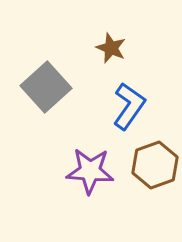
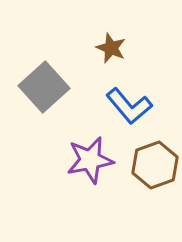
gray square: moved 2 px left
blue L-shape: rotated 105 degrees clockwise
purple star: moved 11 px up; rotated 15 degrees counterclockwise
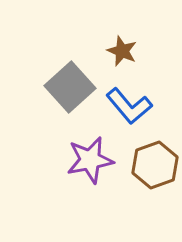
brown star: moved 11 px right, 3 px down
gray square: moved 26 px right
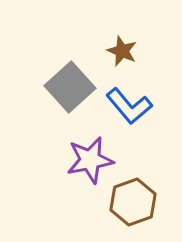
brown hexagon: moved 22 px left, 37 px down
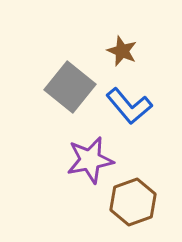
gray square: rotated 9 degrees counterclockwise
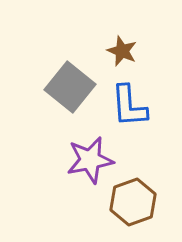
blue L-shape: rotated 36 degrees clockwise
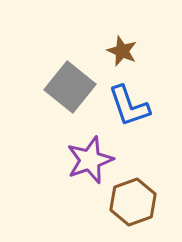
blue L-shape: rotated 15 degrees counterclockwise
purple star: rotated 9 degrees counterclockwise
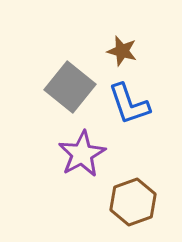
brown star: rotated 8 degrees counterclockwise
blue L-shape: moved 2 px up
purple star: moved 8 px left, 6 px up; rotated 9 degrees counterclockwise
